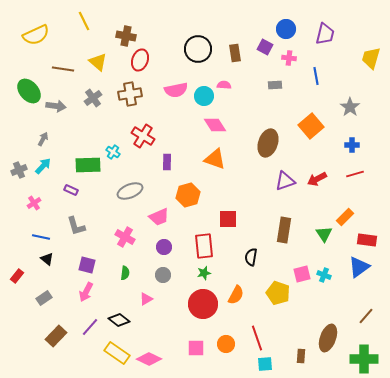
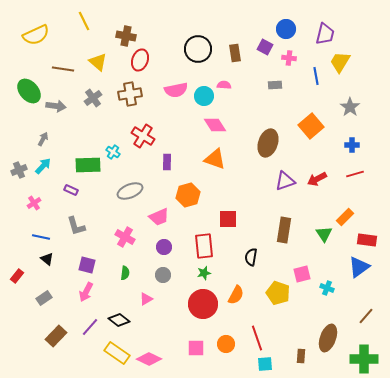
yellow trapezoid at (371, 58): moved 31 px left, 4 px down; rotated 15 degrees clockwise
cyan cross at (324, 275): moved 3 px right, 13 px down
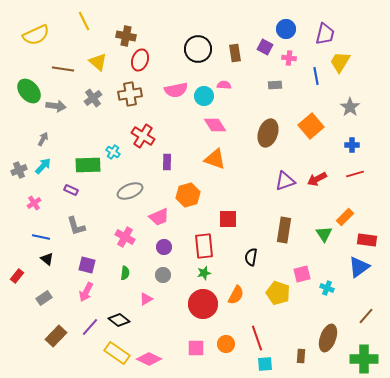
brown ellipse at (268, 143): moved 10 px up
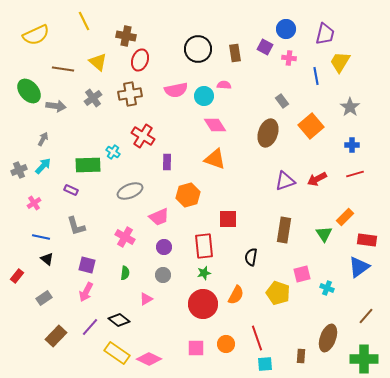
gray rectangle at (275, 85): moved 7 px right, 16 px down; rotated 56 degrees clockwise
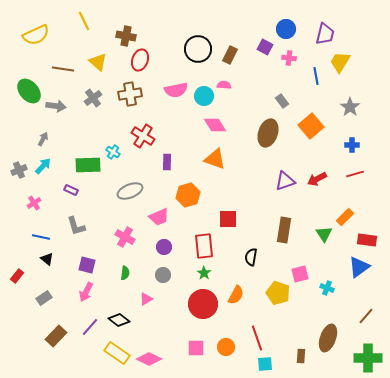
brown rectangle at (235, 53): moved 5 px left, 2 px down; rotated 36 degrees clockwise
green star at (204, 273): rotated 24 degrees counterclockwise
pink square at (302, 274): moved 2 px left
orange circle at (226, 344): moved 3 px down
green cross at (364, 359): moved 4 px right, 1 px up
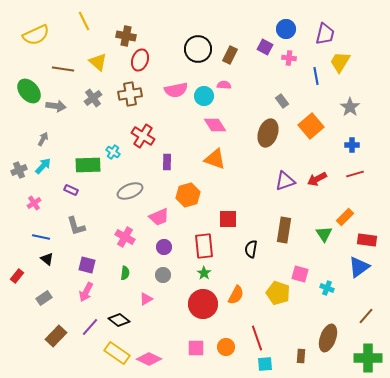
black semicircle at (251, 257): moved 8 px up
pink square at (300, 274): rotated 30 degrees clockwise
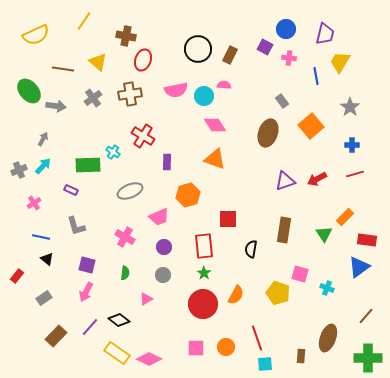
yellow line at (84, 21): rotated 60 degrees clockwise
red ellipse at (140, 60): moved 3 px right
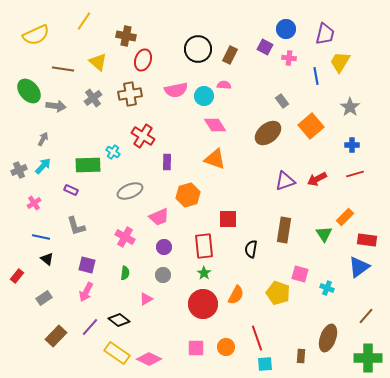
brown ellipse at (268, 133): rotated 32 degrees clockwise
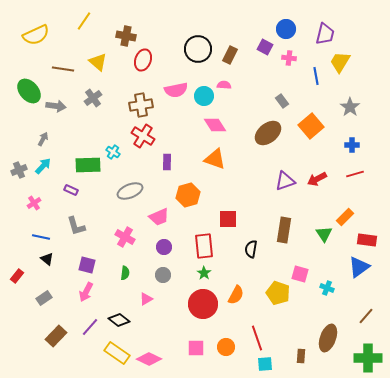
brown cross at (130, 94): moved 11 px right, 11 px down
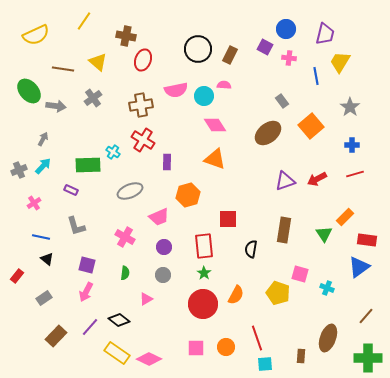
red cross at (143, 136): moved 4 px down
